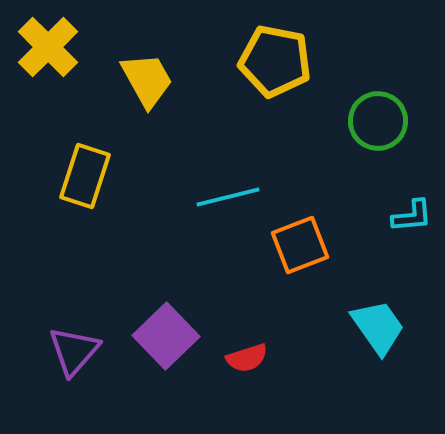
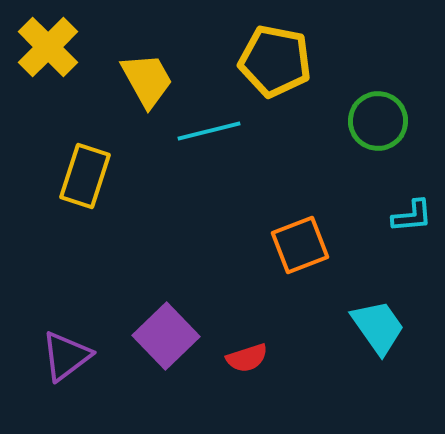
cyan line: moved 19 px left, 66 px up
purple triangle: moved 8 px left, 5 px down; rotated 12 degrees clockwise
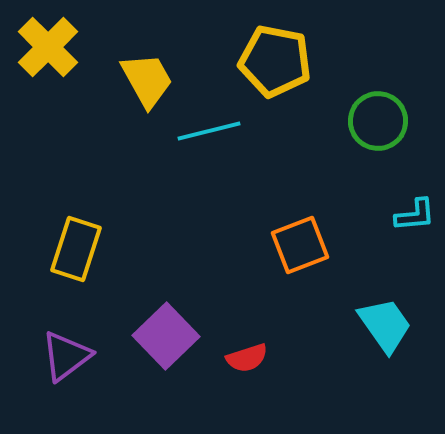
yellow rectangle: moved 9 px left, 73 px down
cyan L-shape: moved 3 px right, 1 px up
cyan trapezoid: moved 7 px right, 2 px up
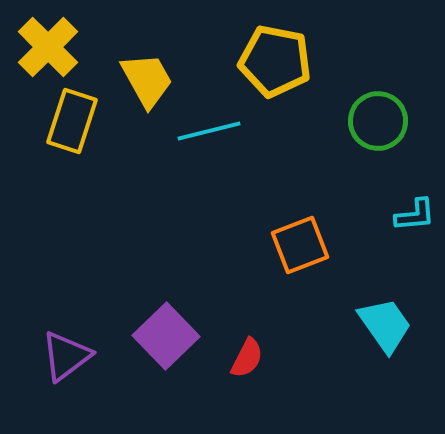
yellow rectangle: moved 4 px left, 128 px up
red semicircle: rotated 45 degrees counterclockwise
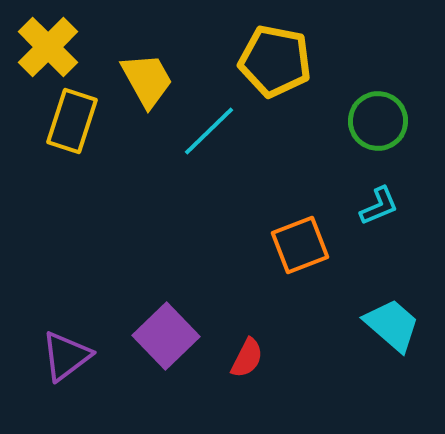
cyan line: rotated 30 degrees counterclockwise
cyan L-shape: moved 36 px left, 9 px up; rotated 18 degrees counterclockwise
cyan trapezoid: moved 7 px right; rotated 14 degrees counterclockwise
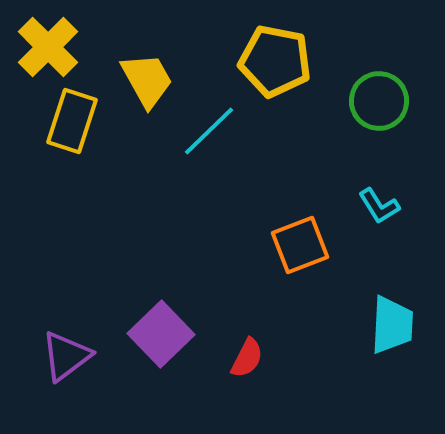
green circle: moved 1 px right, 20 px up
cyan L-shape: rotated 81 degrees clockwise
cyan trapezoid: rotated 52 degrees clockwise
purple square: moved 5 px left, 2 px up
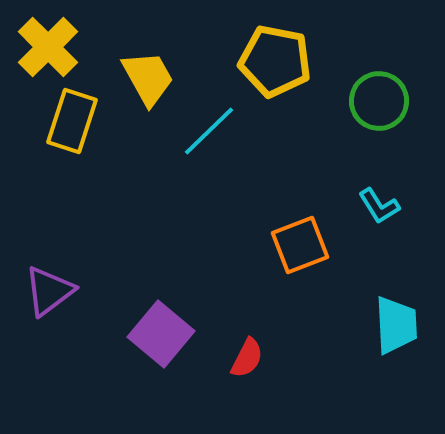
yellow trapezoid: moved 1 px right, 2 px up
cyan trapezoid: moved 4 px right; rotated 6 degrees counterclockwise
purple square: rotated 6 degrees counterclockwise
purple triangle: moved 17 px left, 65 px up
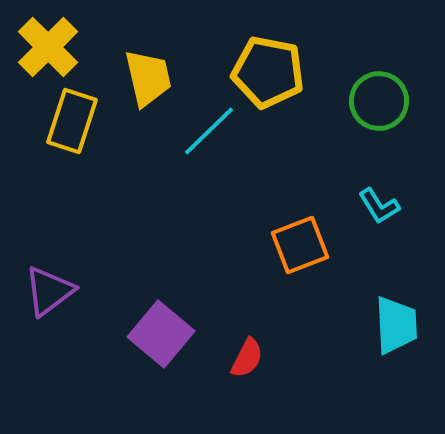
yellow pentagon: moved 7 px left, 11 px down
yellow trapezoid: rotated 16 degrees clockwise
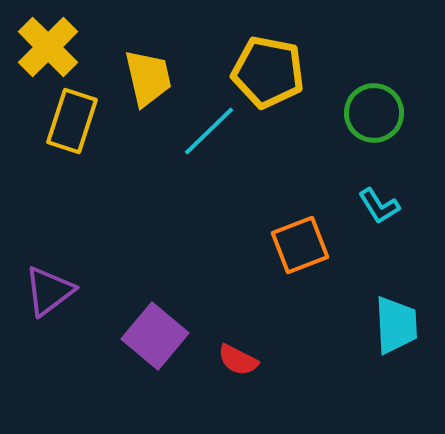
green circle: moved 5 px left, 12 px down
purple square: moved 6 px left, 2 px down
red semicircle: moved 9 px left, 2 px down; rotated 90 degrees clockwise
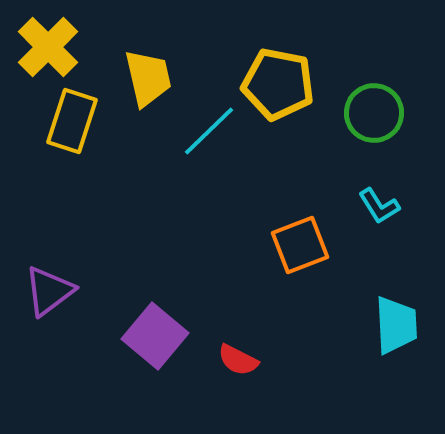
yellow pentagon: moved 10 px right, 12 px down
